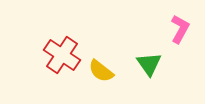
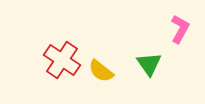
red cross: moved 5 px down
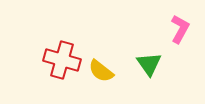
red cross: rotated 18 degrees counterclockwise
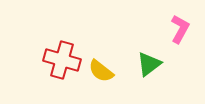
green triangle: rotated 28 degrees clockwise
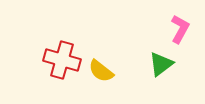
green triangle: moved 12 px right
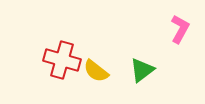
green triangle: moved 19 px left, 6 px down
yellow semicircle: moved 5 px left
